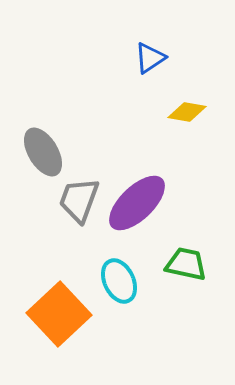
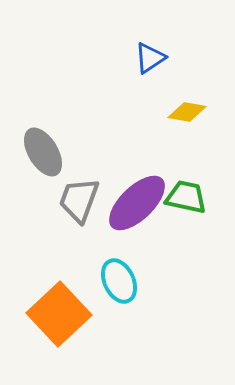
green trapezoid: moved 67 px up
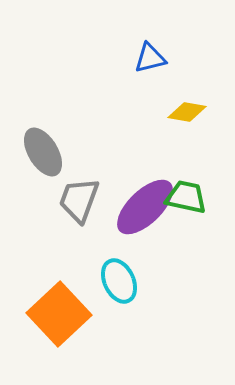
blue triangle: rotated 20 degrees clockwise
purple ellipse: moved 8 px right, 4 px down
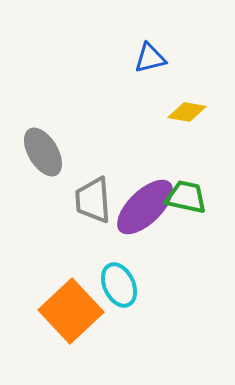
gray trapezoid: moved 14 px right; rotated 24 degrees counterclockwise
cyan ellipse: moved 4 px down
orange square: moved 12 px right, 3 px up
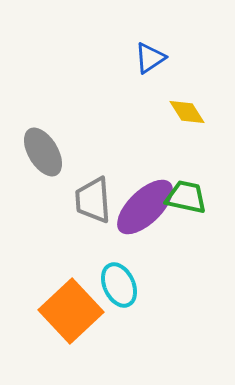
blue triangle: rotated 20 degrees counterclockwise
yellow diamond: rotated 48 degrees clockwise
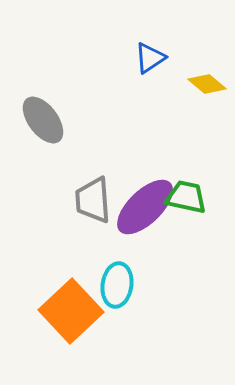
yellow diamond: moved 20 px right, 28 px up; rotated 18 degrees counterclockwise
gray ellipse: moved 32 px up; rotated 6 degrees counterclockwise
cyan ellipse: moved 2 px left; rotated 33 degrees clockwise
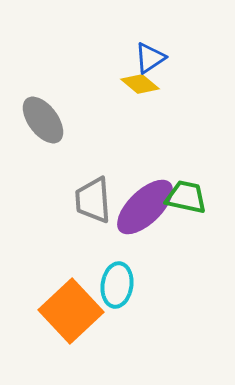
yellow diamond: moved 67 px left
